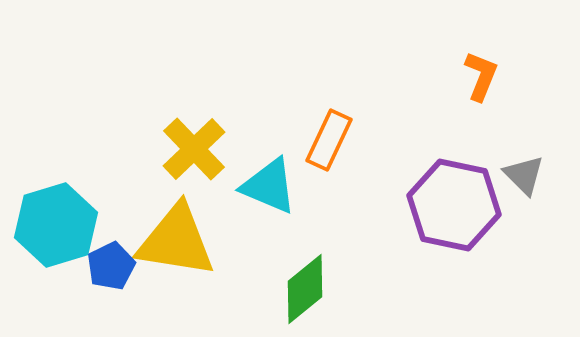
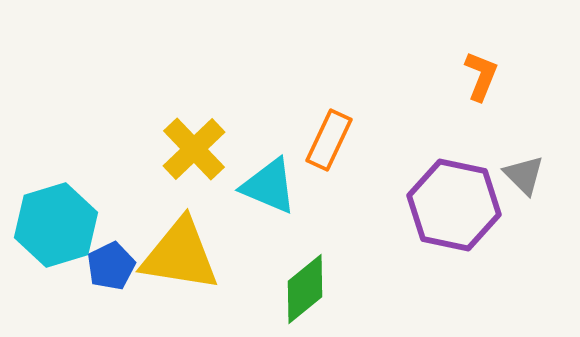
yellow triangle: moved 4 px right, 14 px down
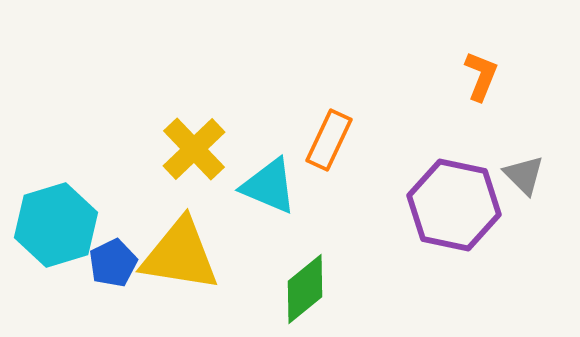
blue pentagon: moved 2 px right, 3 px up
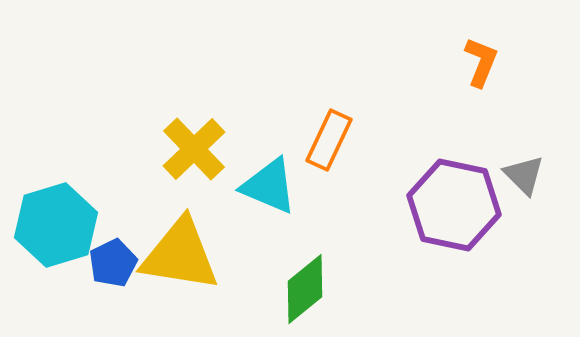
orange L-shape: moved 14 px up
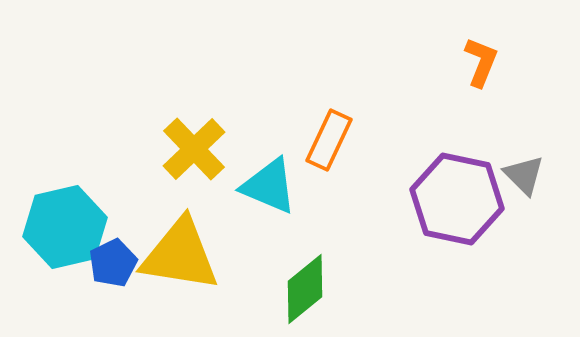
purple hexagon: moved 3 px right, 6 px up
cyan hexagon: moved 9 px right, 2 px down; rotated 4 degrees clockwise
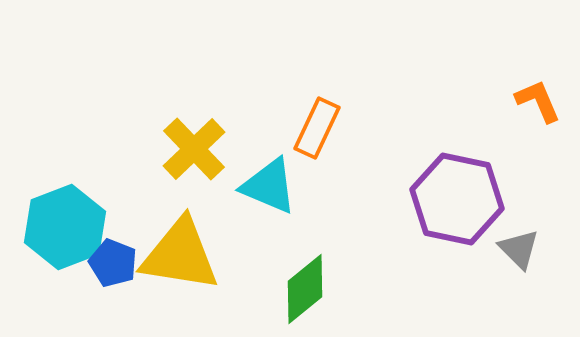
orange L-shape: moved 57 px right, 39 px down; rotated 45 degrees counterclockwise
orange rectangle: moved 12 px left, 12 px up
gray triangle: moved 5 px left, 74 px down
cyan hexagon: rotated 8 degrees counterclockwise
blue pentagon: rotated 24 degrees counterclockwise
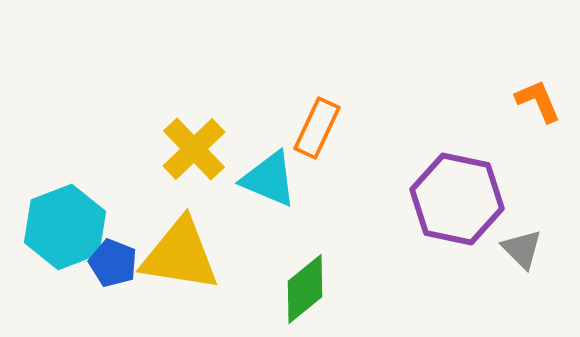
cyan triangle: moved 7 px up
gray triangle: moved 3 px right
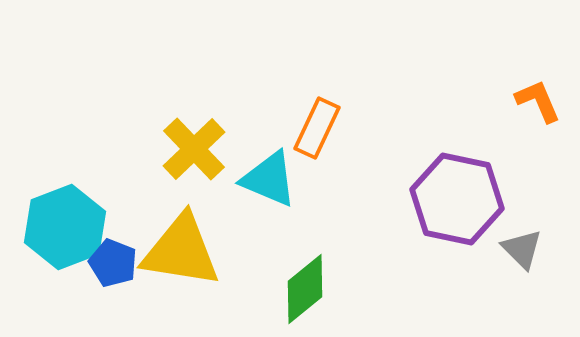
yellow triangle: moved 1 px right, 4 px up
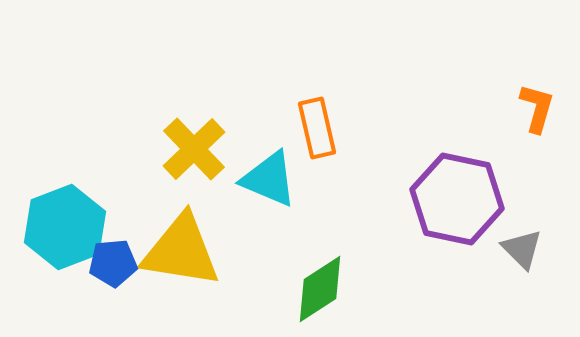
orange L-shape: moved 1 px left, 7 px down; rotated 39 degrees clockwise
orange rectangle: rotated 38 degrees counterclockwise
blue pentagon: rotated 27 degrees counterclockwise
green diamond: moved 15 px right; rotated 6 degrees clockwise
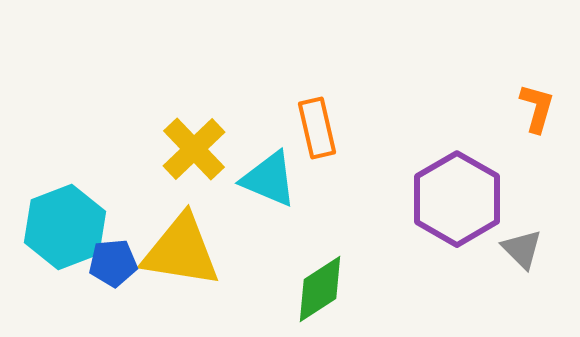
purple hexagon: rotated 18 degrees clockwise
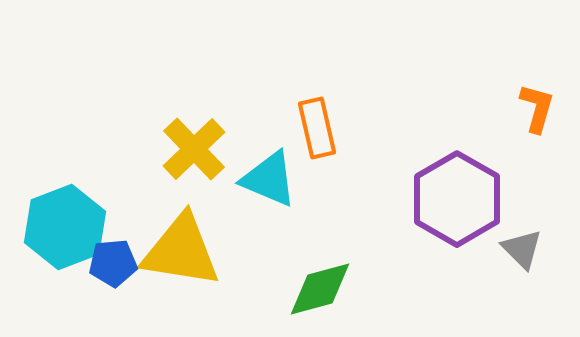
green diamond: rotated 18 degrees clockwise
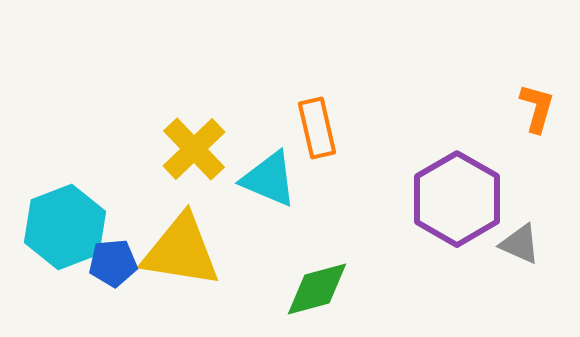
gray triangle: moved 2 px left, 5 px up; rotated 21 degrees counterclockwise
green diamond: moved 3 px left
